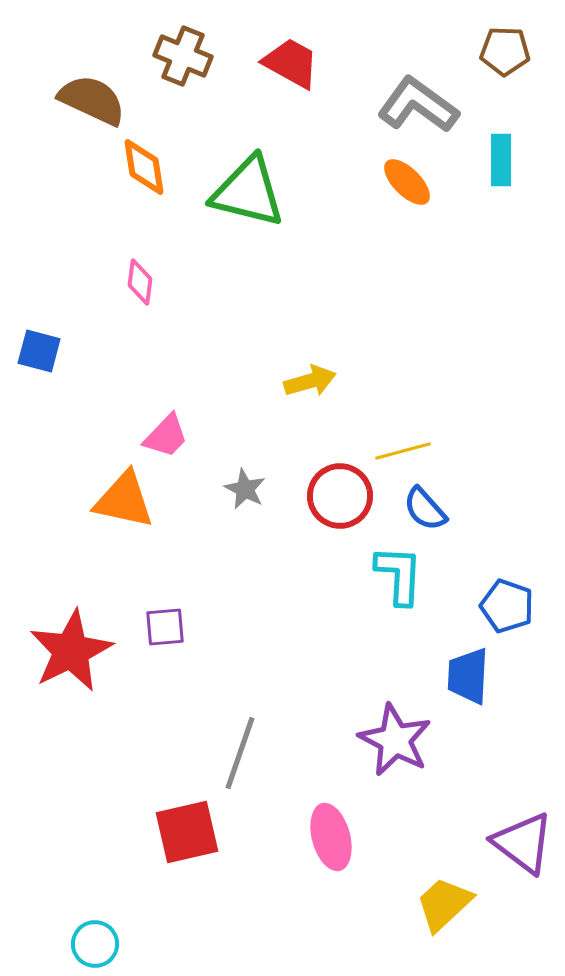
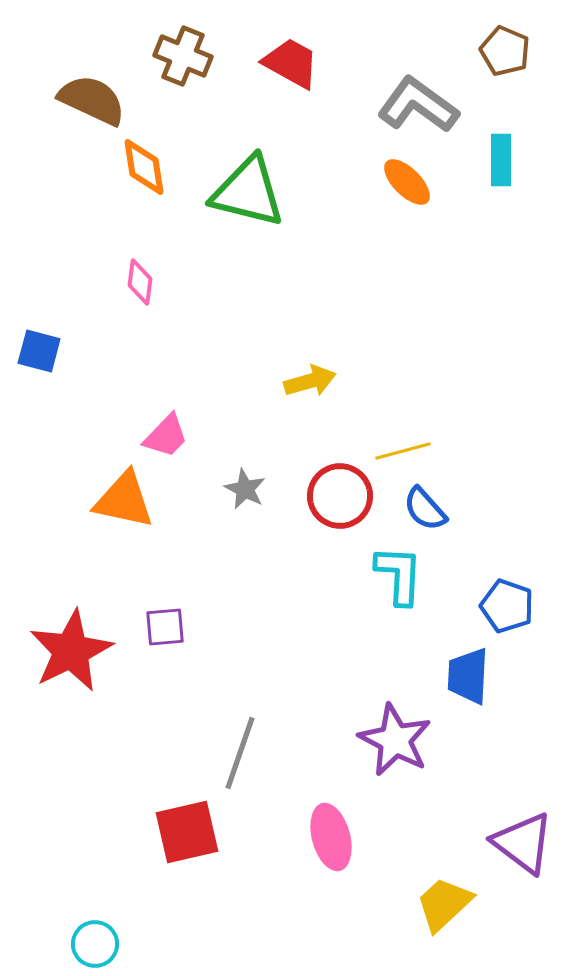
brown pentagon: rotated 21 degrees clockwise
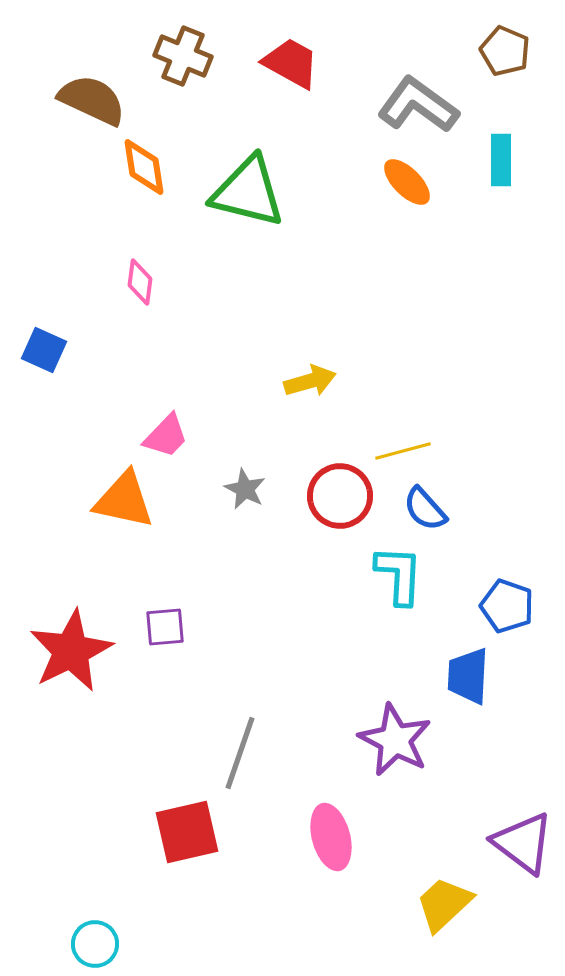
blue square: moved 5 px right, 1 px up; rotated 9 degrees clockwise
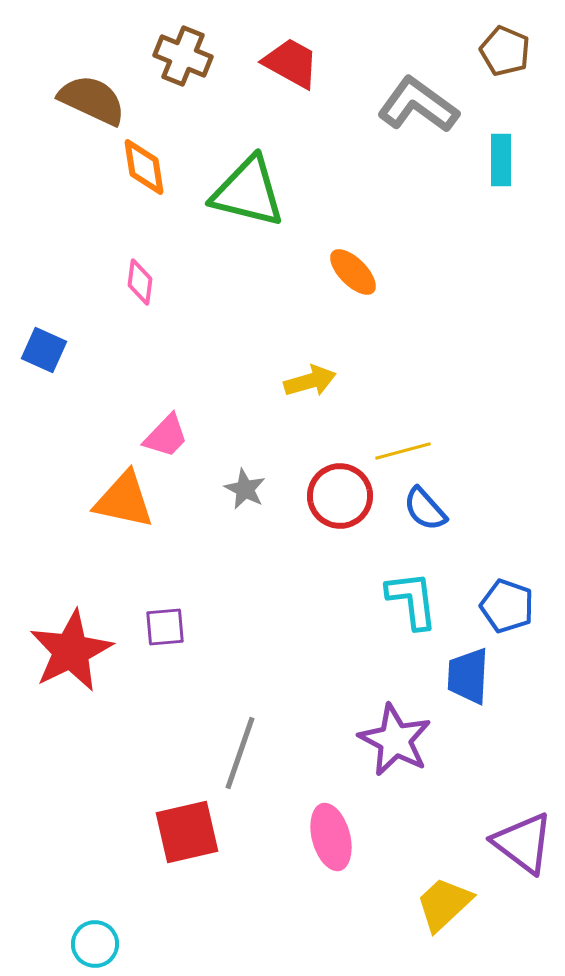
orange ellipse: moved 54 px left, 90 px down
cyan L-shape: moved 13 px right, 25 px down; rotated 10 degrees counterclockwise
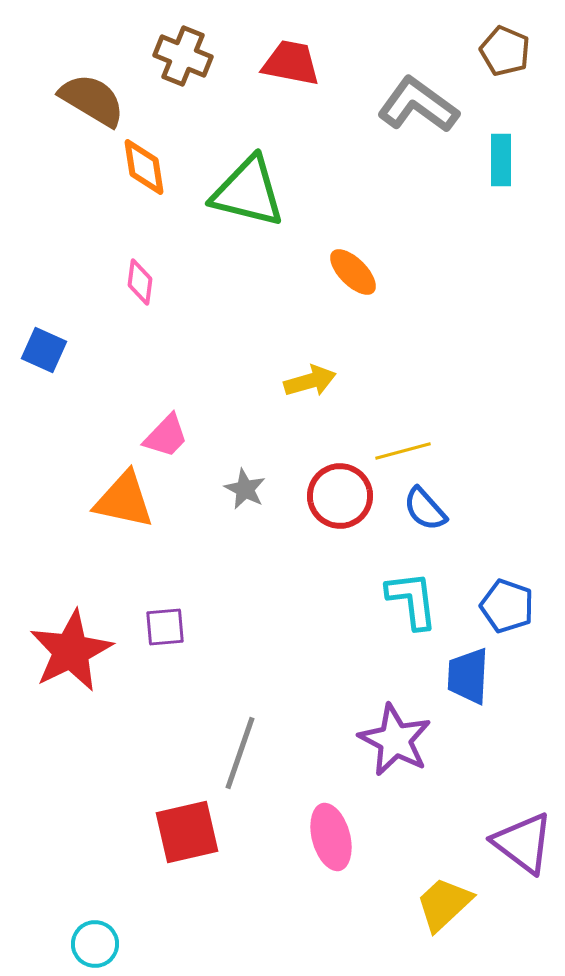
red trapezoid: rotated 18 degrees counterclockwise
brown semicircle: rotated 6 degrees clockwise
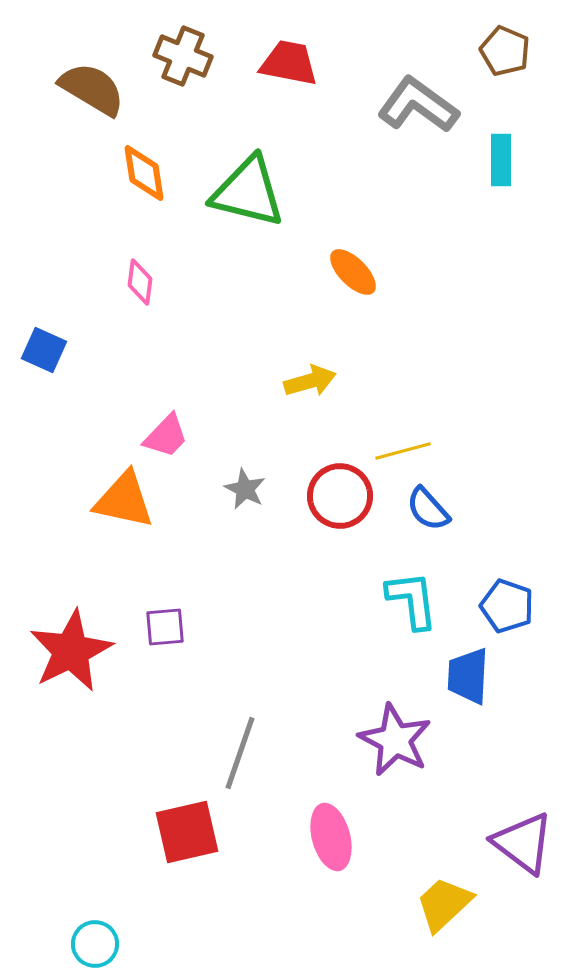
red trapezoid: moved 2 px left
brown semicircle: moved 11 px up
orange diamond: moved 6 px down
blue semicircle: moved 3 px right
